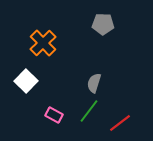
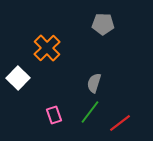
orange cross: moved 4 px right, 5 px down
white square: moved 8 px left, 3 px up
green line: moved 1 px right, 1 px down
pink rectangle: rotated 42 degrees clockwise
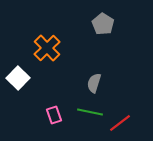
gray pentagon: rotated 30 degrees clockwise
green line: rotated 65 degrees clockwise
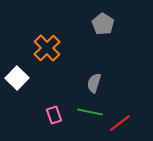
white square: moved 1 px left
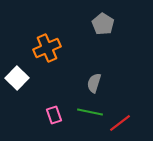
orange cross: rotated 20 degrees clockwise
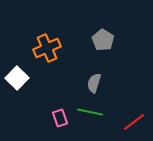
gray pentagon: moved 16 px down
pink rectangle: moved 6 px right, 3 px down
red line: moved 14 px right, 1 px up
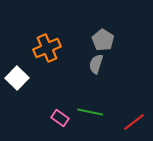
gray semicircle: moved 2 px right, 19 px up
pink rectangle: rotated 36 degrees counterclockwise
